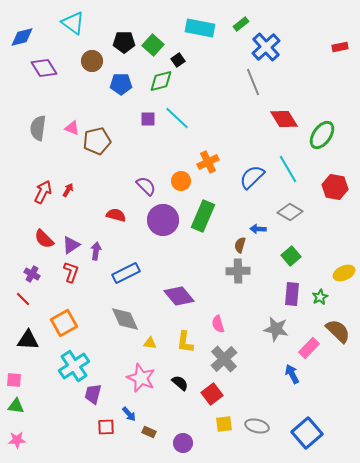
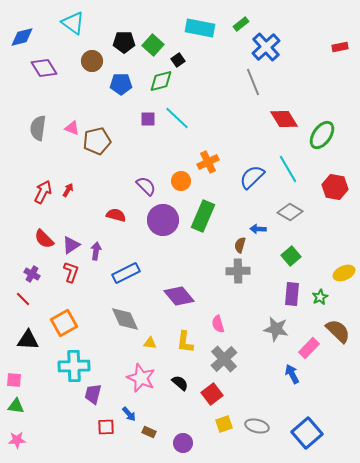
cyan cross at (74, 366): rotated 32 degrees clockwise
yellow square at (224, 424): rotated 12 degrees counterclockwise
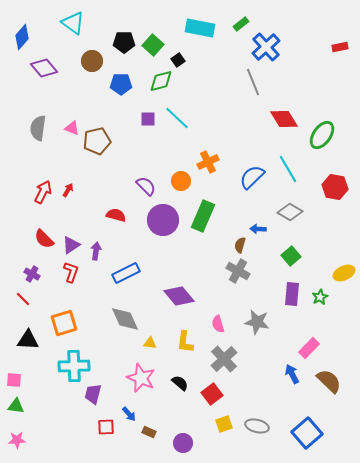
blue diamond at (22, 37): rotated 35 degrees counterclockwise
purple diamond at (44, 68): rotated 8 degrees counterclockwise
gray cross at (238, 271): rotated 30 degrees clockwise
orange square at (64, 323): rotated 12 degrees clockwise
gray star at (276, 329): moved 19 px left, 7 px up
brown semicircle at (338, 331): moved 9 px left, 50 px down
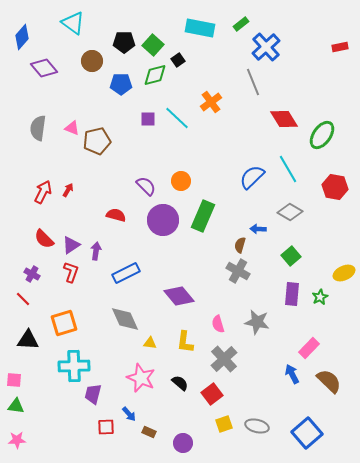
green diamond at (161, 81): moved 6 px left, 6 px up
orange cross at (208, 162): moved 3 px right, 60 px up; rotated 10 degrees counterclockwise
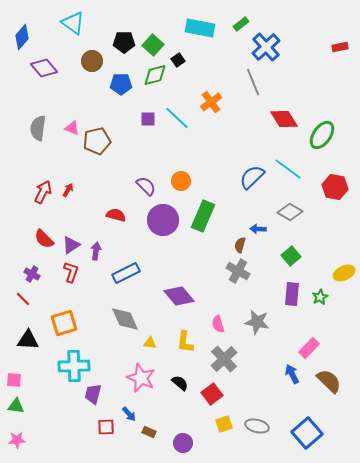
cyan line at (288, 169): rotated 24 degrees counterclockwise
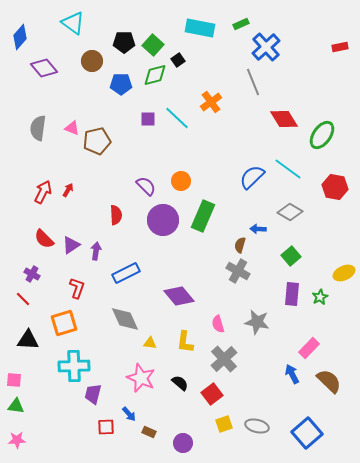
green rectangle at (241, 24): rotated 14 degrees clockwise
blue diamond at (22, 37): moved 2 px left
red semicircle at (116, 215): rotated 72 degrees clockwise
red L-shape at (71, 272): moved 6 px right, 16 px down
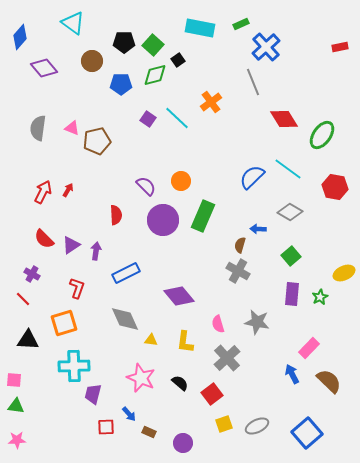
purple square at (148, 119): rotated 35 degrees clockwise
yellow triangle at (150, 343): moved 1 px right, 3 px up
gray cross at (224, 359): moved 3 px right, 1 px up
gray ellipse at (257, 426): rotated 40 degrees counterclockwise
